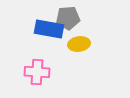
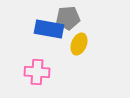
yellow ellipse: rotated 60 degrees counterclockwise
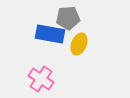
blue rectangle: moved 1 px right, 5 px down
pink cross: moved 4 px right, 7 px down; rotated 30 degrees clockwise
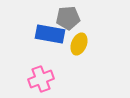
pink cross: rotated 35 degrees clockwise
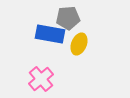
pink cross: rotated 20 degrees counterclockwise
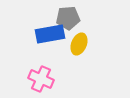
blue rectangle: rotated 20 degrees counterclockwise
pink cross: rotated 25 degrees counterclockwise
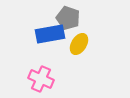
gray pentagon: rotated 25 degrees clockwise
yellow ellipse: rotated 10 degrees clockwise
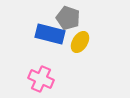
blue rectangle: rotated 24 degrees clockwise
yellow ellipse: moved 1 px right, 2 px up
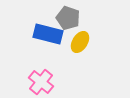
blue rectangle: moved 2 px left
pink cross: moved 3 px down; rotated 15 degrees clockwise
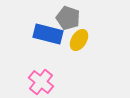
yellow ellipse: moved 1 px left, 2 px up
